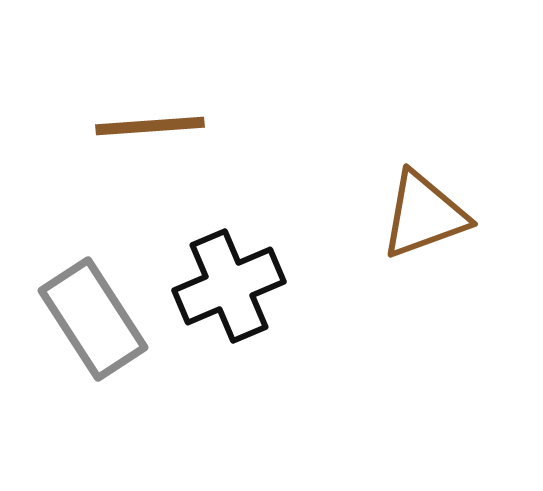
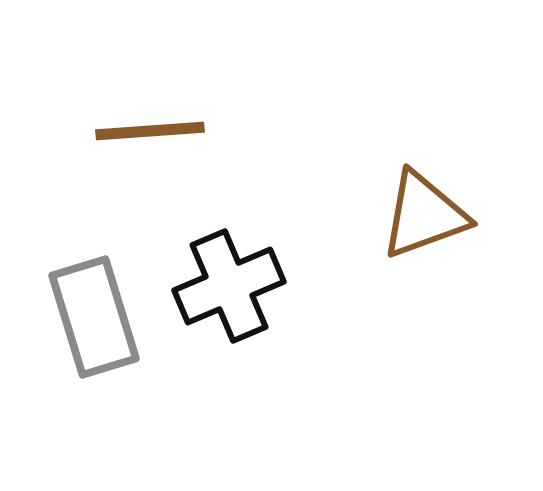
brown line: moved 5 px down
gray rectangle: moved 1 px right, 2 px up; rotated 16 degrees clockwise
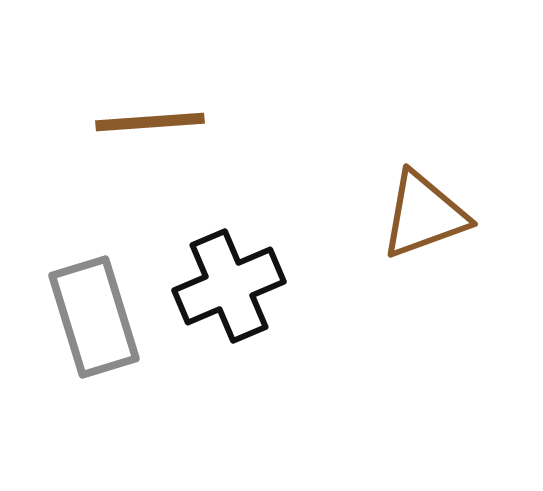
brown line: moved 9 px up
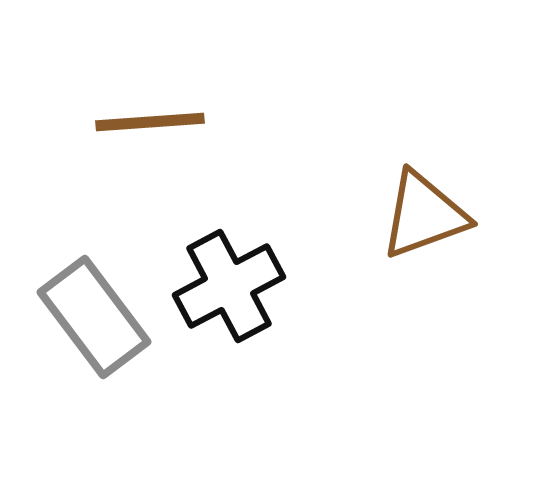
black cross: rotated 5 degrees counterclockwise
gray rectangle: rotated 20 degrees counterclockwise
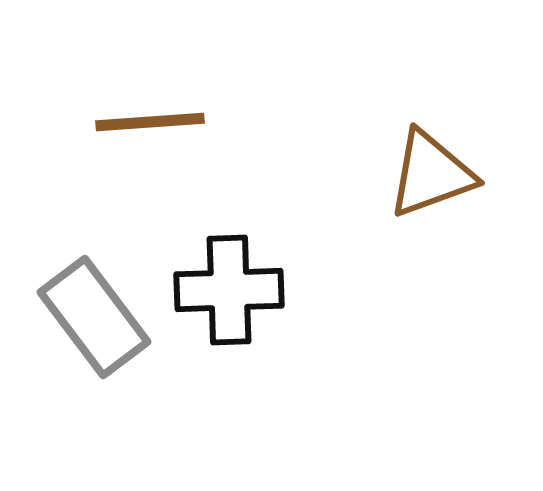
brown triangle: moved 7 px right, 41 px up
black cross: moved 4 px down; rotated 26 degrees clockwise
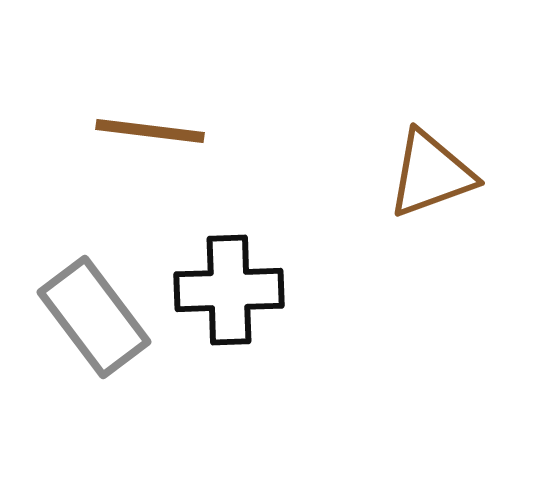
brown line: moved 9 px down; rotated 11 degrees clockwise
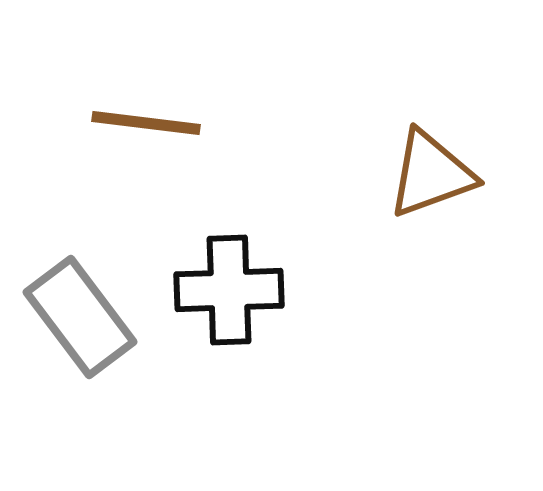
brown line: moved 4 px left, 8 px up
gray rectangle: moved 14 px left
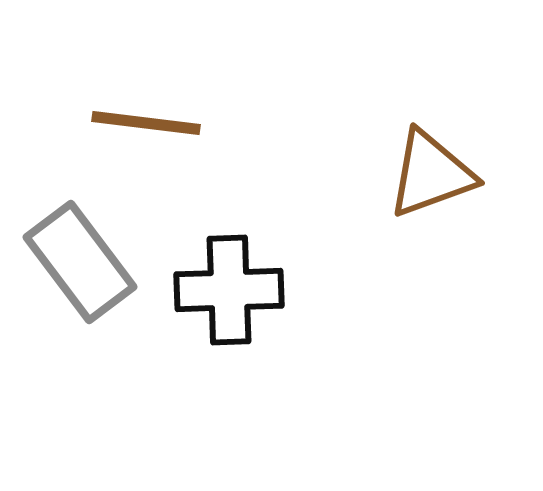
gray rectangle: moved 55 px up
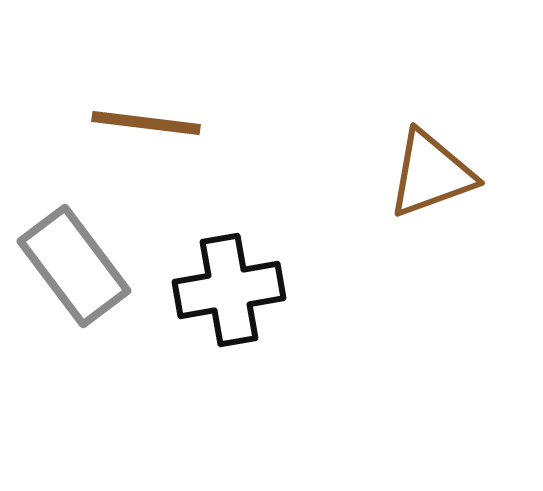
gray rectangle: moved 6 px left, 4 px down
black cross: rotated 8 degrees counterclockwise
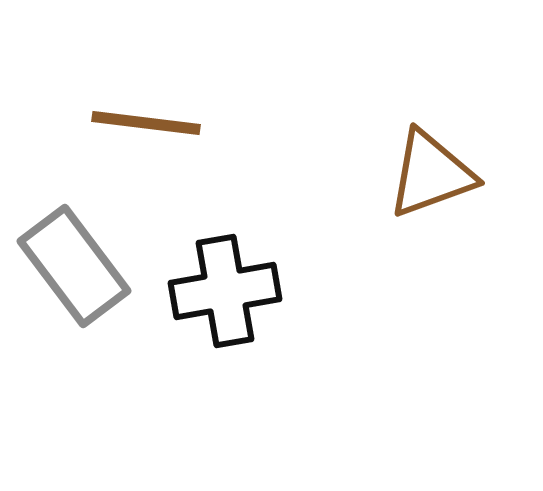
black cross: moved 4 px left, 1 px down
